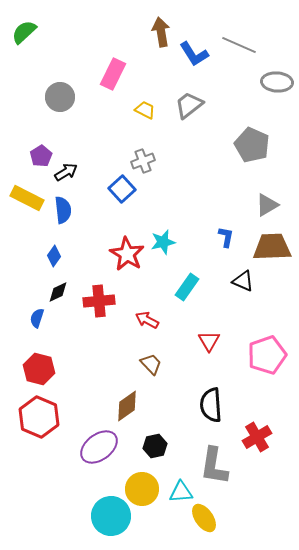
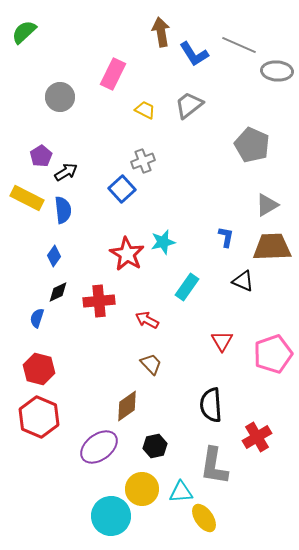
gray ellipse at (277, 82): moved 11 px up
red triangle at (209, 341): moved 13 px right
pink pentagon at (267, 355): moved 6 px right, 1 px up
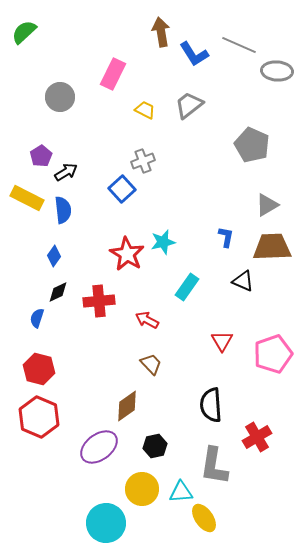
cyan circle at (111, 516): moved 5 px left, 7 px down
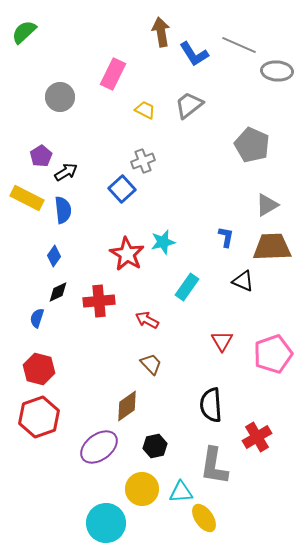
red hexagon at (39, 417): rotated 18 degrees clockwise
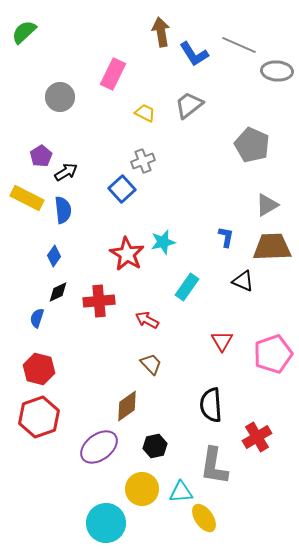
yellow trapezoid at (145, 110): moved 3 px down
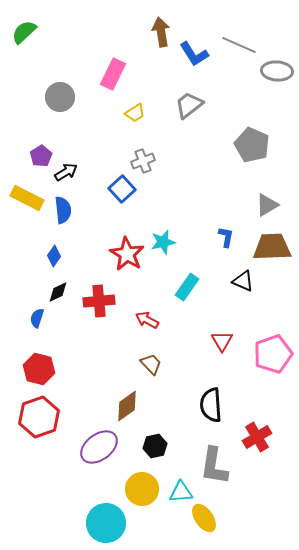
yellow trapezoid at (145, 113): moved 10 px left; rotated 120 degrees clockwise
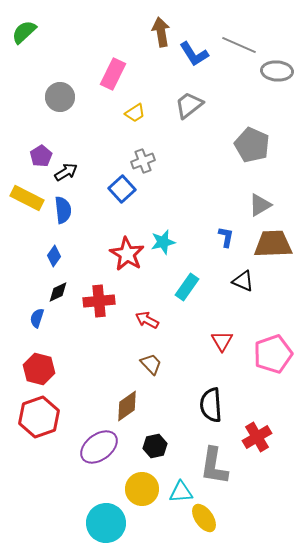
gray triangle at (267, 205): moved 7 px left
brown trapezoid at (272, 247): moved 1 px right, 3 px up
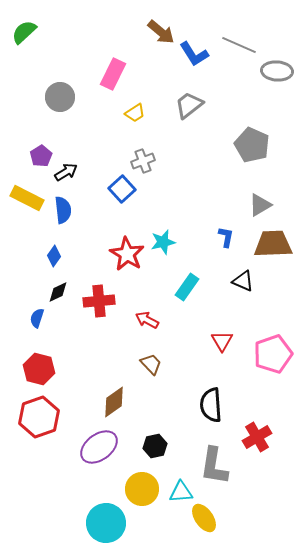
brown arrow at (161, 32): rotated 140 degrees clockwise
brown diamond at (127, 406): moved 13 px left, 4 px up
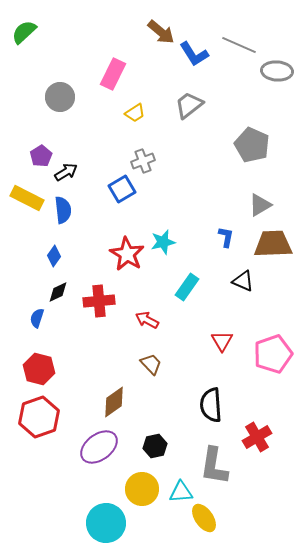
blue square at (122, 189): rotated 12 degrees clockwise
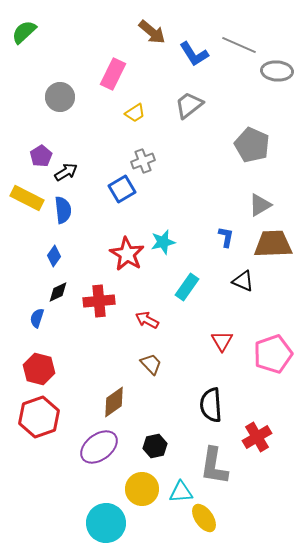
brown arrow at (161, 32): moved 9 px left
